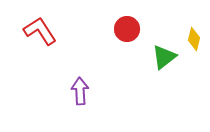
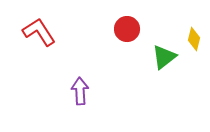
red L-shape: moved 1 px left, 1 px down
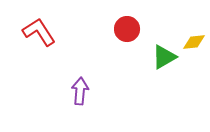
yellow diamond: moved 3 px down; rotated 70 degrees clockwise
green triangle: rotated 8 degrees clockwise
purple arrow: rotated 8 degrees clockwise
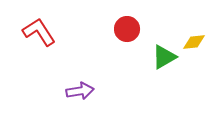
purple arrow: rotated 76 degrees clockwise
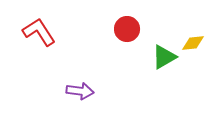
yellow diamond: moved 1 px left, 1 px down
purple arrow: rotated 16 degrees clockwise
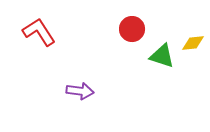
red circle: moved 5 px right
green triangle: moved 2 px left, 1 px up; rotated 48 degrees clockwise
